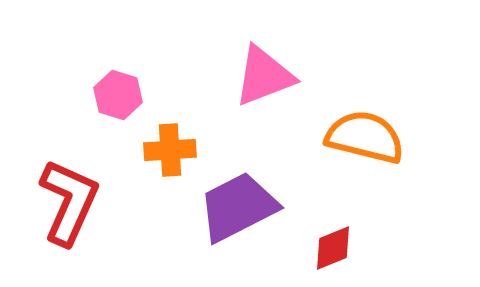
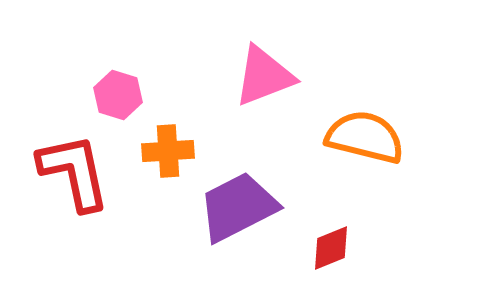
orange cross: moved 2 px left, 1 px down
red L-shape: moved 5 px right, 30 px up; rotated 36 degrees counterclockwise
red diamond: moved 2 px left
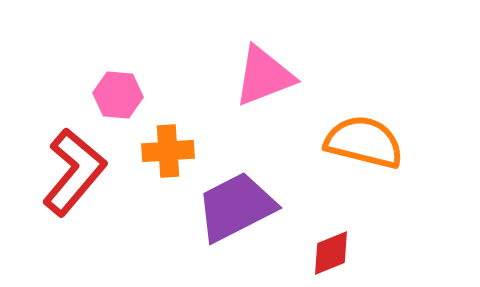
pink hexagon: rotated 12 degrees counterclockwise
orange semicircle: moved 1 px left, 5 px down
red L-shape: rotated 52 degrees clockwise
purple trapezoid: moved 2 px left
red diamond: moved 5 px down
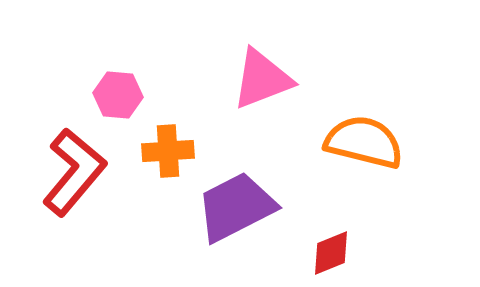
pink triangle: moved 2 px left, 3 px down
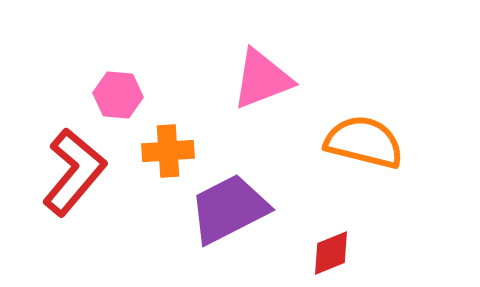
purple trapezoid: moved 7 px left, 2 px down
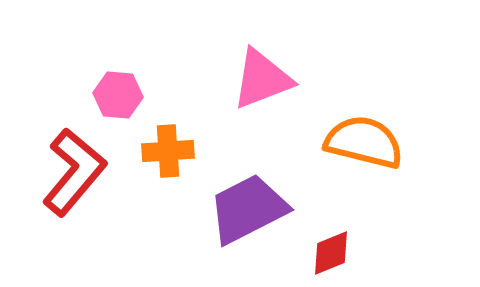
purple trapezoid: moved 19 px right
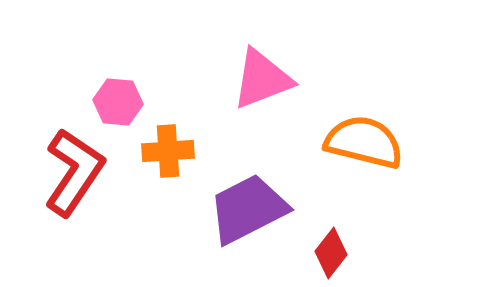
pink hexagon: moved 7 px down
red L-shape: rotated 6 degrees counterclockwise
red diamond: rotated 30 degrees counterclockwise
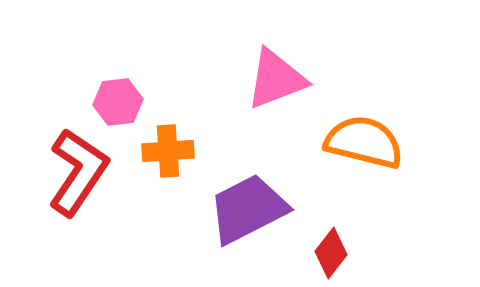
pink triangle: moved 14 px right
pink hexagon: rotated 12 degrees counterclockwise
red L-shape: moved 4 px right
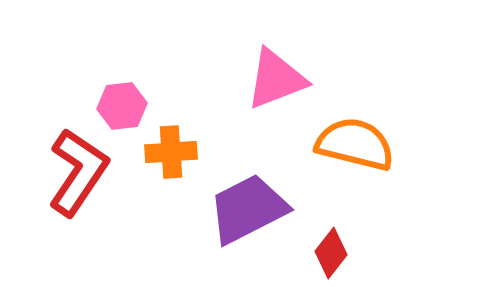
pink hexagon: moved 4 px right, 4 px down
orange semicircle: moved 9 px left, 2 px down
orange cross: moved 3 px right, 1 px down
